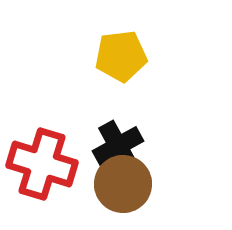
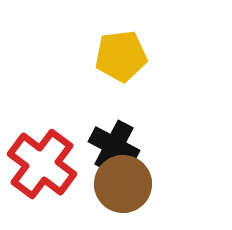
black cross: moved 4 px left; rotated 33 degrees counterclockwise
red cross: rotated 20 degrees clockwise
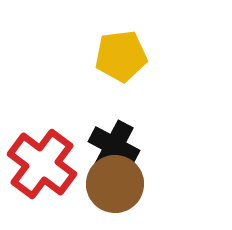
brown circle: moved 8 px left
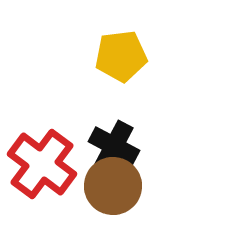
brown circle: moved 2 px left, 2 px down
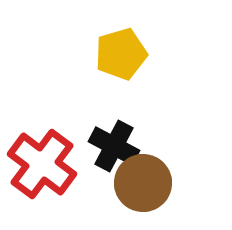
yellow pentagon: moved 2 px up; rotated 9 degrees counterclockwise
brown circle: moved 30 px right, 3 px up
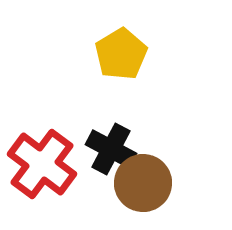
yellow pentagon: rotated 15 degrees counterclockwise
black cross: moved 3 px left, 3 px down
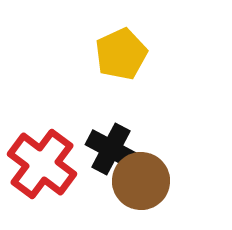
yellow pentagon: rotated 6 degrees clockwise
brown circle: moved 2 px left, 2 px up
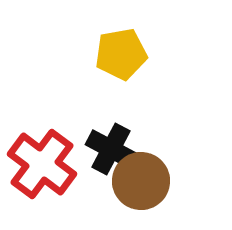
yellow pentagon: rotated 15 degrees clockwise
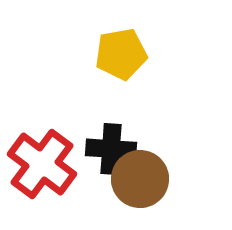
black cross: rotated 24 degrees counterclockwise
brown circle: moved 1 px left, 2 px up
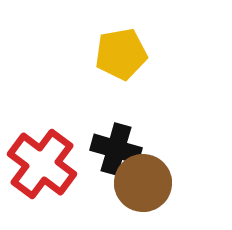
black cross: moved 5 px right; rotated 12 degrees clockwise
brown circle: moved 3 px right, 4 px down
